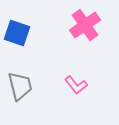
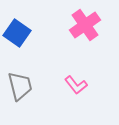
blue square: rotated 16 degrees clockwise
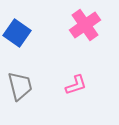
pink L-shape: rotated 70 degrees counterclockwise
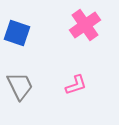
blue square: rotated 16 degrees counterclockwise
gray trapezoid: rotated 12 degrees counterclockwise
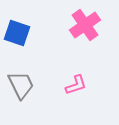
gray trapezoid: moved 1 px right, 1 px up
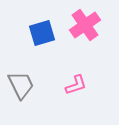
blue square: moved 25 px right; rotated 36 degrees counterclockwise
